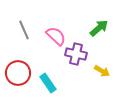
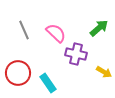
pink semicircle: moved 3 px up
yellow arrow: moved 2 px right, 1 px down
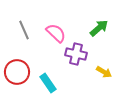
red circle: moved 1 px left, 1 px up
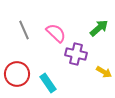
red circle: moved 2 px down
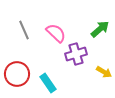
green arrow: moved 1 px right, 1 px down
purple cross: rotated 30 degrees counterclockwise
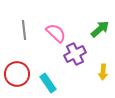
gray line: rotated 18 degrees clockwise
purple cross: moved 1 px left; rotated 10 degrees counterclockwise
yellow arrow: moved 1 px left; rotated 63 degrees clockwise
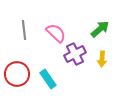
yellow arrow: moved 1 px left, 13 px up
cyan rectangle: moved 4 px up
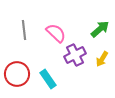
purple cross: moved 1 px down
yellow arrow: rotated 28 degrees clockwise
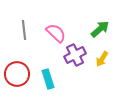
cyan rectangle: rotated 18 degrees clockwise
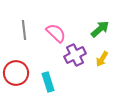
red circle: moved 1 px left, 1 px up
cyan rectangle: moved 3 px down
